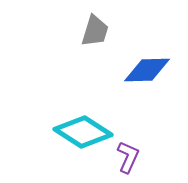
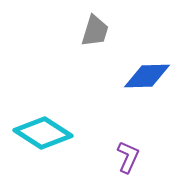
blue diamond: moved 6 px down
cyan diamond: moved 40 px left, 1 px down
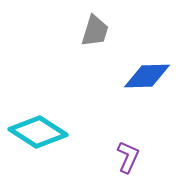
cyan diamond: moved 5 px left, 1 px up
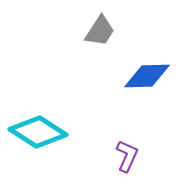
gray trapezoid: moved 5 px right; rotated 16 degrees clockwise
purple L-shape: moved 1 px left, 1 px up
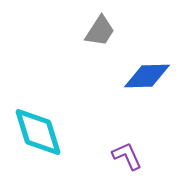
cyan diamond: rotated 40 degrees clockwise
purple L-shape: rotated 48 degrees counterclockwise
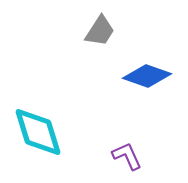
blue diamond: rotated 21 degrees clockwise
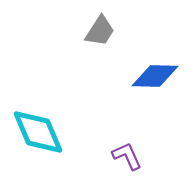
blue diamond: moved 8 px right; rotated 18 degrees counterclockwise
cyan diamond: rotated 6 degrees counterclockwise
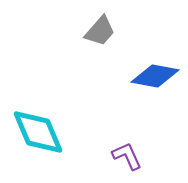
gray trapezoid: rotated 8 degrees clockwise
blue diamond: rotated 9 degrees clockwise
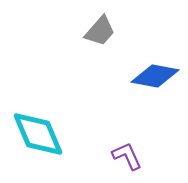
cyan diamond: moved 2 px down
